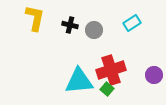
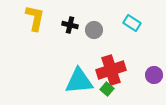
cyan rectangle: rotated 66 degrees clockwise
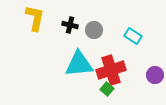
cyan rectangle: moved 1 px right, 13 px down
purple circle: moved 1 px right
cyan triangle: moved 17 px up
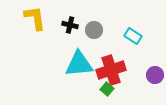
yellow L-shape: rotated 20 degrees counterclockwise
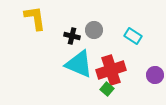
black cross: moved 2 px right, 11 px down
cyan triangle: rotated 28 degrees clockwise
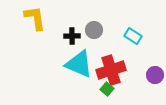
black cross: rotated 14 degrees counterclockwise
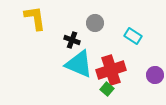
gray circle: moved 1 px right, 7 px up
black cross: moved 4 px down; rotated 21 degrees clockwise
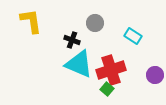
yellow L-shape: moved 4 px left, 3 px down
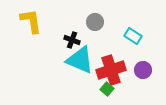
gray circle: moved 1 px up
cyan triangle: moved 1 px right, 4 px up
purple circle: moved 12 px left, 5 px up
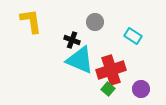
purple circle: moved 2 px left, 19 px down
green square: moved 1 px right
